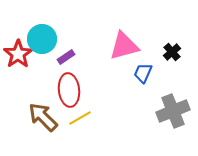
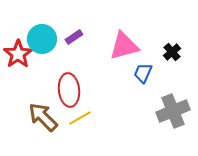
purple rectangle: moved 8 px right, 20 px up
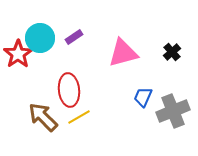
cyan circle: moved 2 px left, 1 px up
pink triangle: moved 1 px left, 7 px down
blue trapezoid: moved 24 px down
yellow line: moved 1 px left, 1 px up
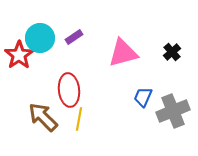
red star: moved 1 px right, 1 px down
yellow line: moved 2 px down; rotated 50 degrees counterclockwise
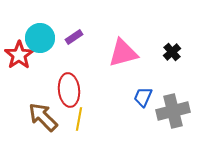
gray cross: rotated 8 degrees clockwise
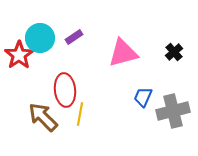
black cross: moved 2 px right
red ellipse: moved 4 px left
yellow line: moved 1 px right, 5 px up
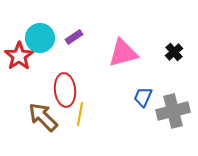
red star: moved 1 px down
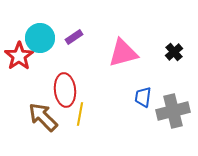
blue trapezoid: rotated 15 degrees counterclockwise
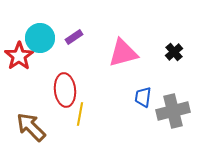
brown arrow: moved 12 px left, 10 px down
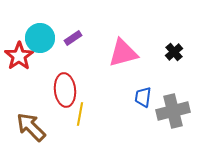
purple rectangle: moved 1 px left, 1 px down
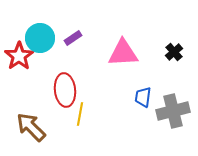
pink triangle: rotated 12 degrees clockwise
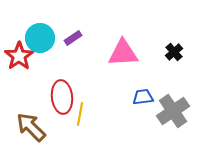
red ellipse: moved 3 px left, 7 px down
blue trapezoid: rotated 75 degrees clockwise
gray cross: rotated 20 degrees counterclockwise
